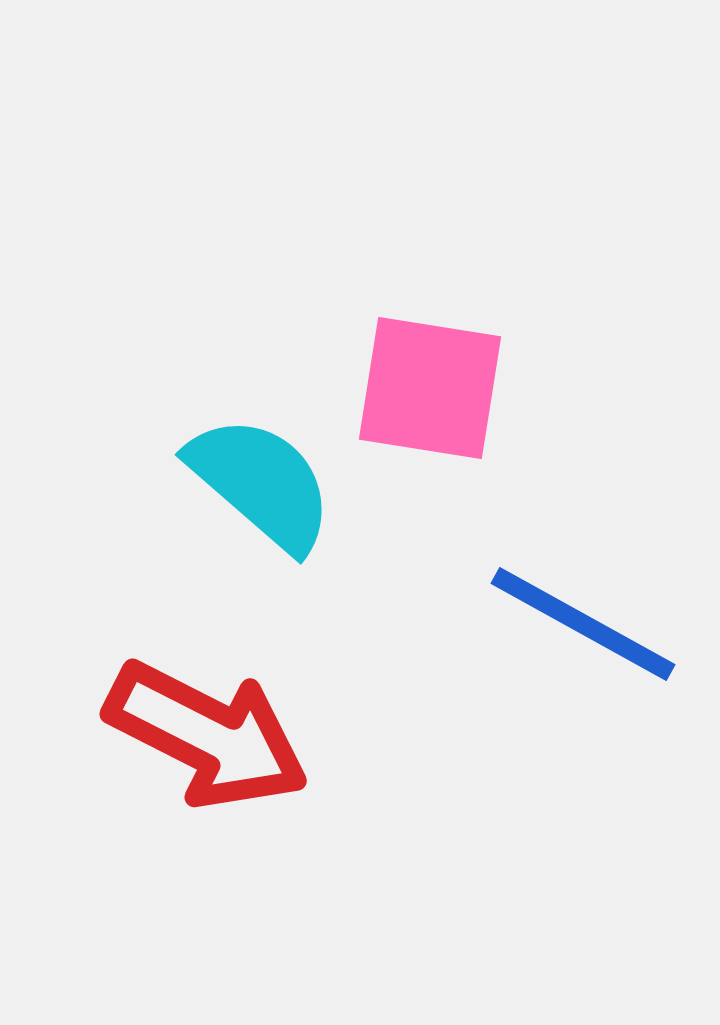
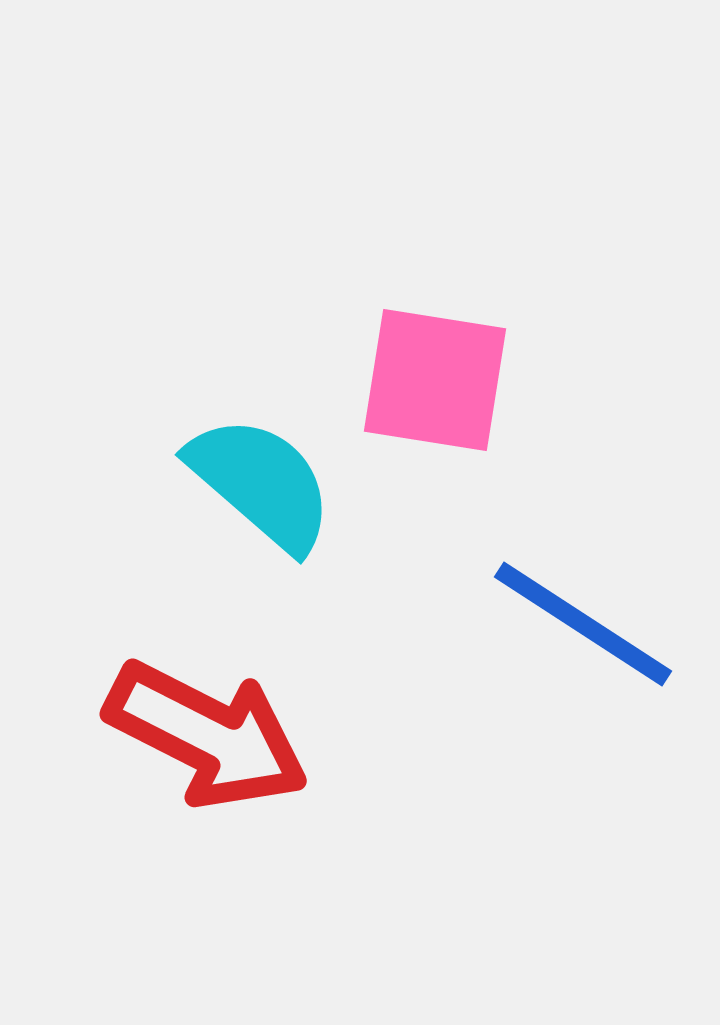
pink square: moved 5 px right, 8 px up
blue line: rotated 4 degrees clockwise
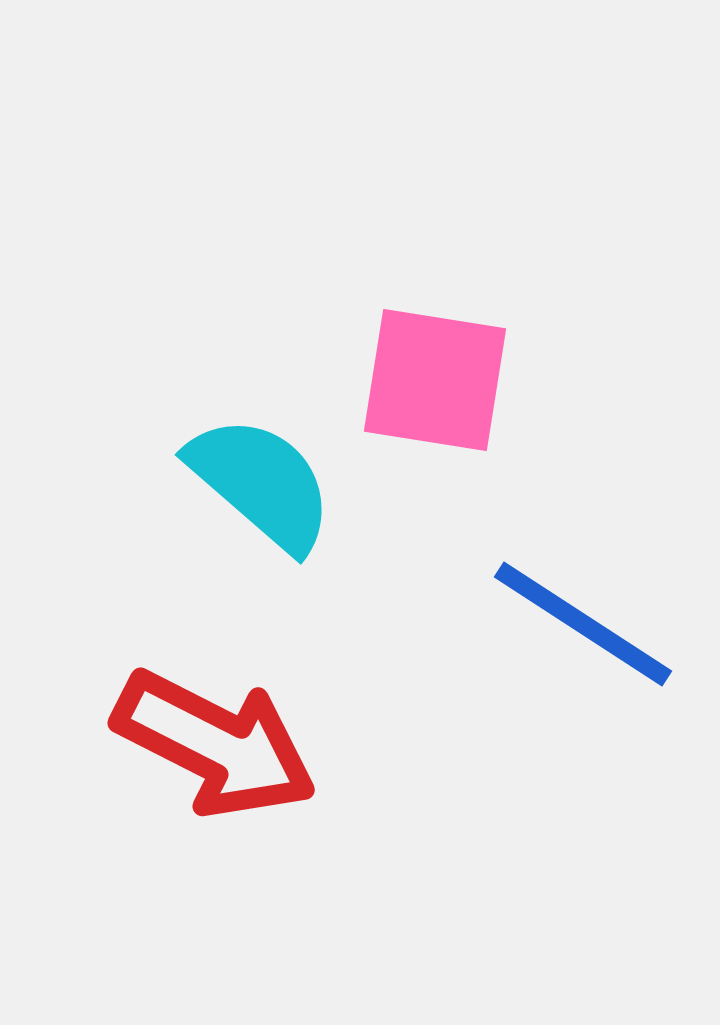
red arrow: moved 8 px right, 9 px down
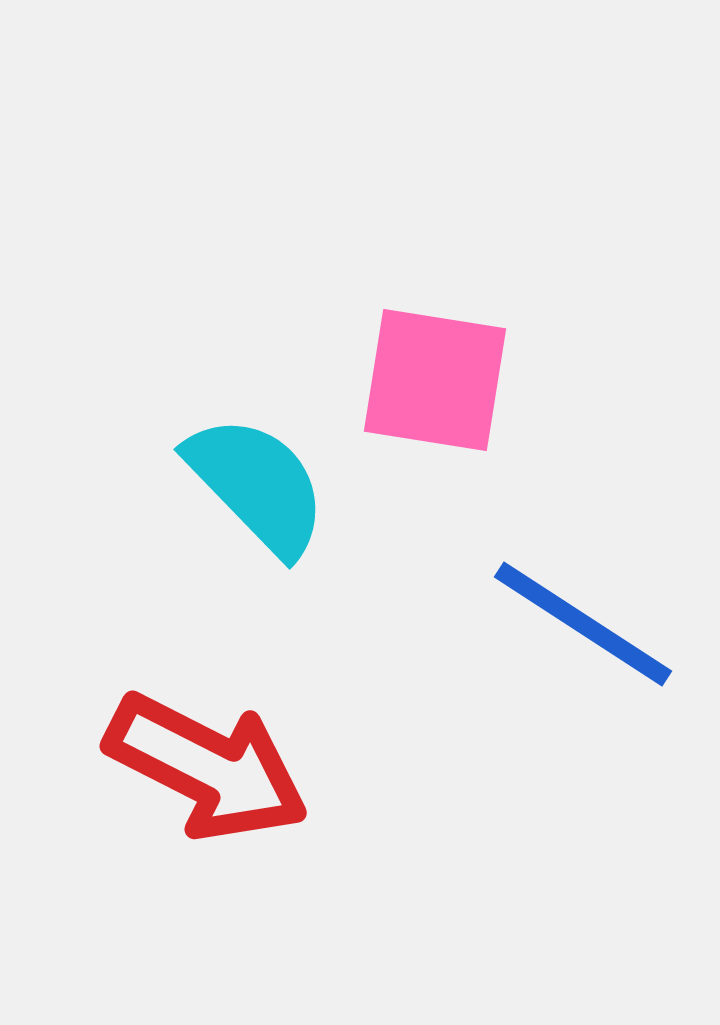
cyan semicircle: moved 4 px left, 2 px down; rotated 5 degrees clockwise
red arrow: moved 8 px left, 23 px down
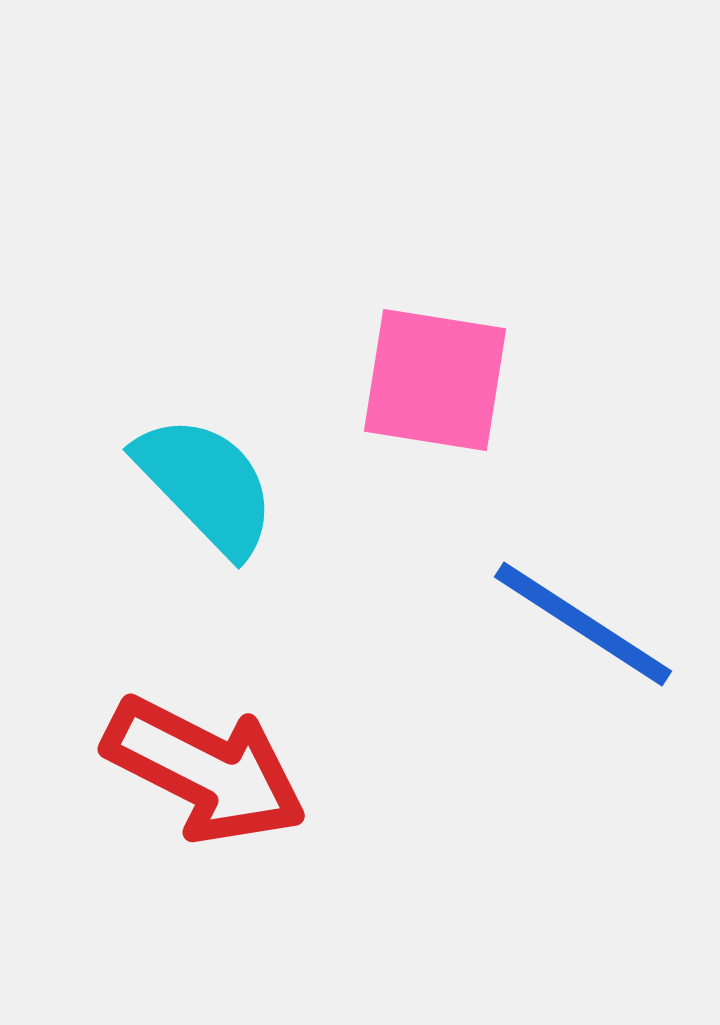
cyan semicircle: moved 51 px left
red arrow: moved 2 px left, 3 px down
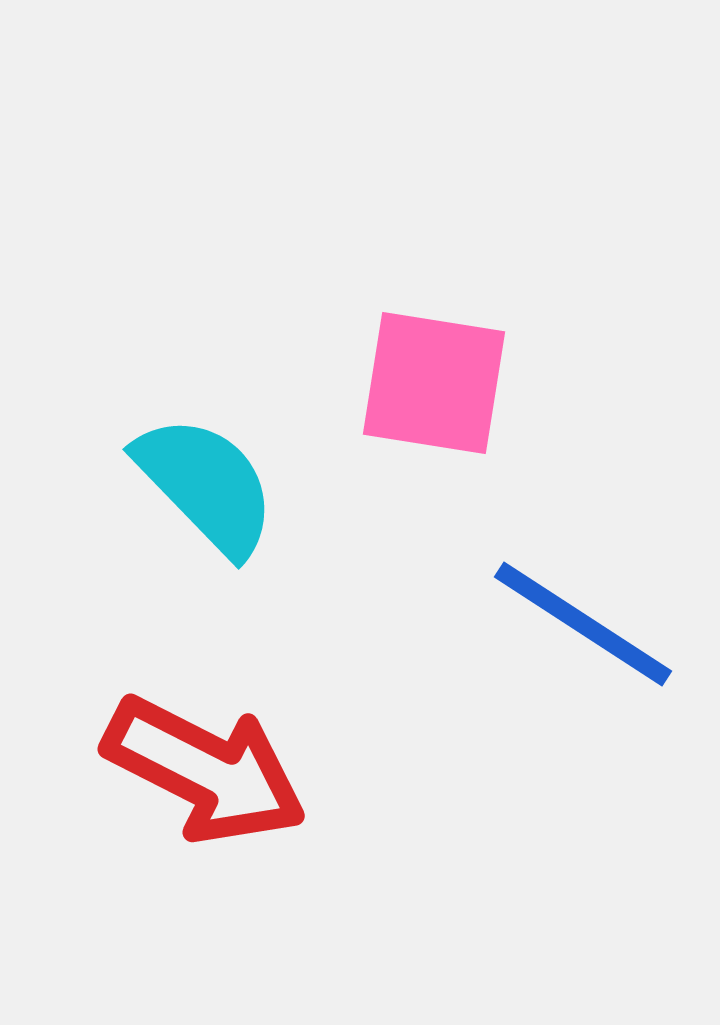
pink square: moved 1 px left, 3 px down
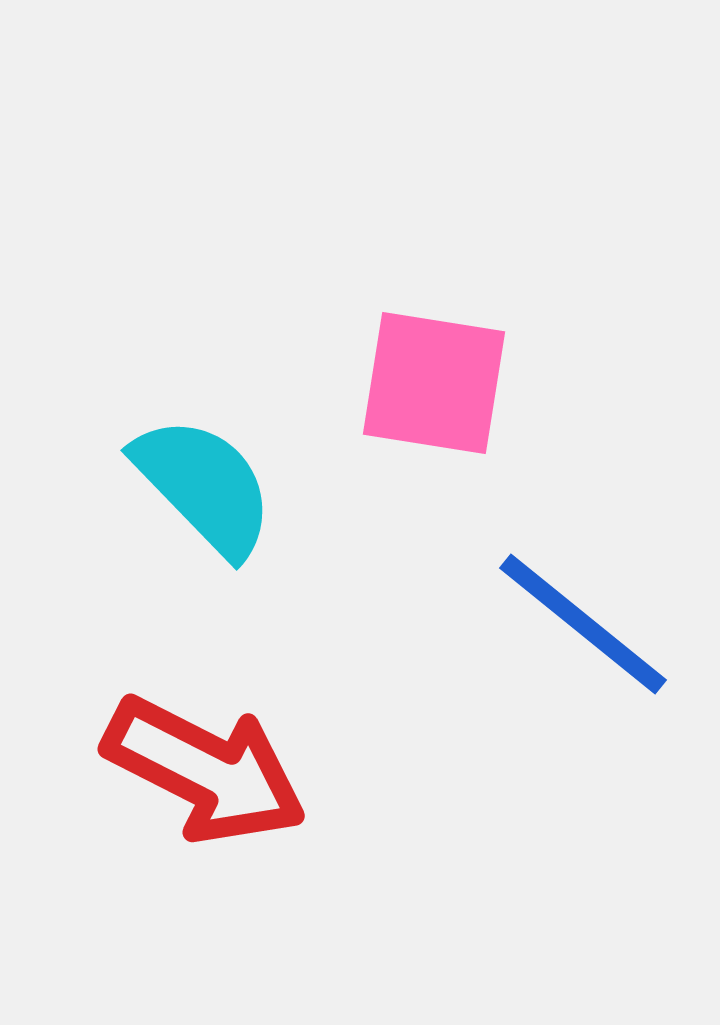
cyan semicircle: moved 2 px left, 1 px down
blue line: rotated 6 degrees clockwise
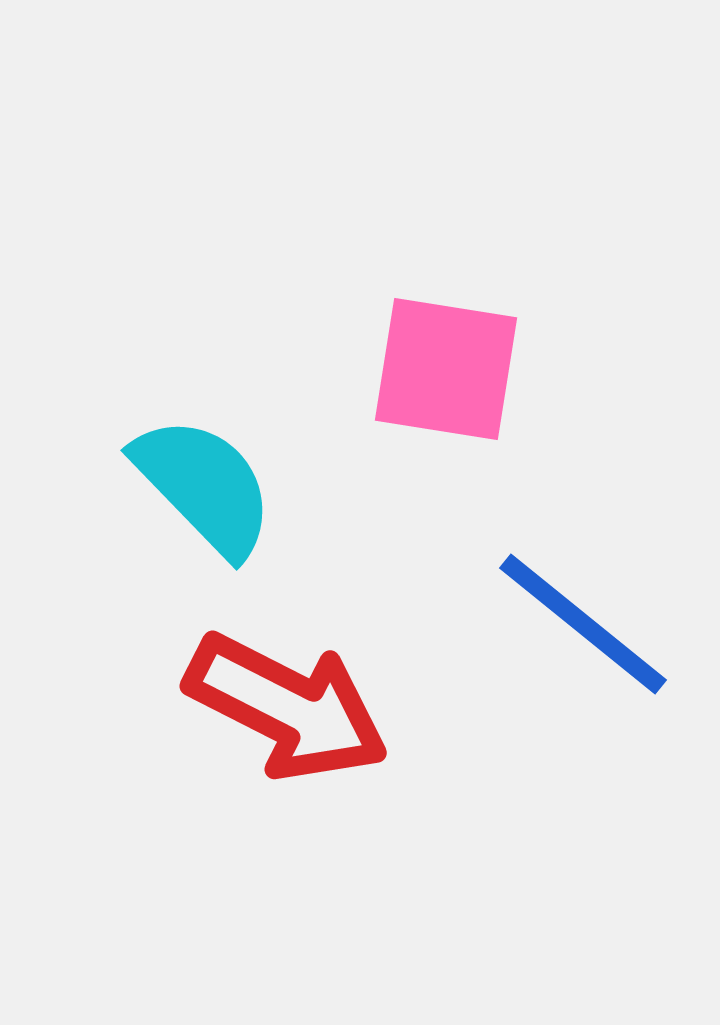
pink square: moved 12 px right, 14 px up
red arrow: moved 82 px right, 63 px up
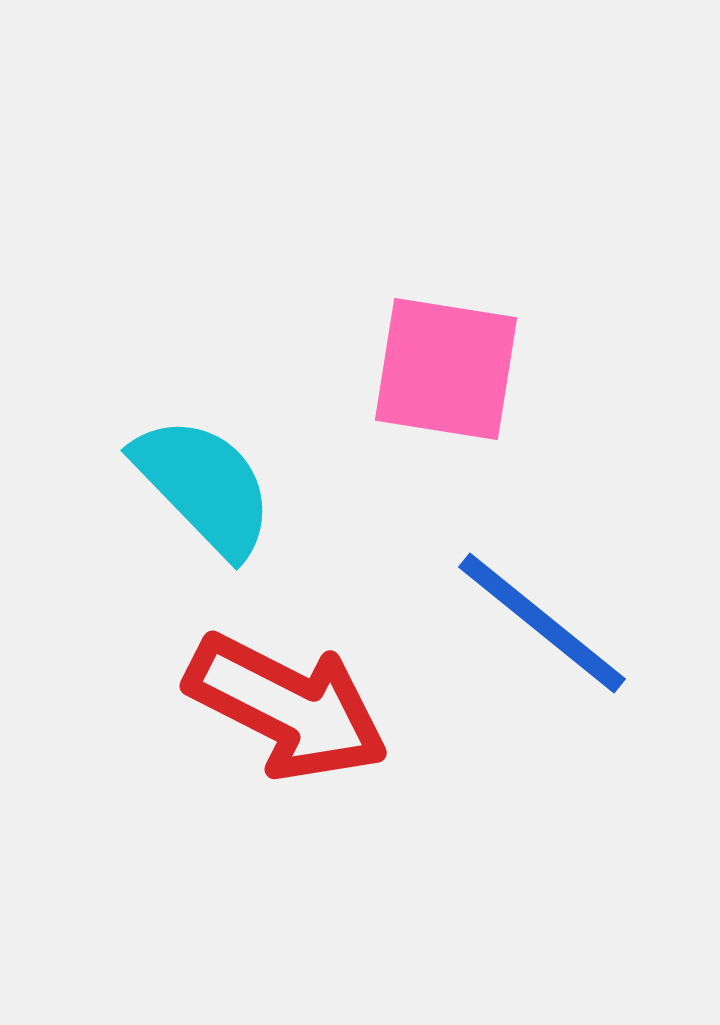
blue line: moved 41 px left, 1 px up
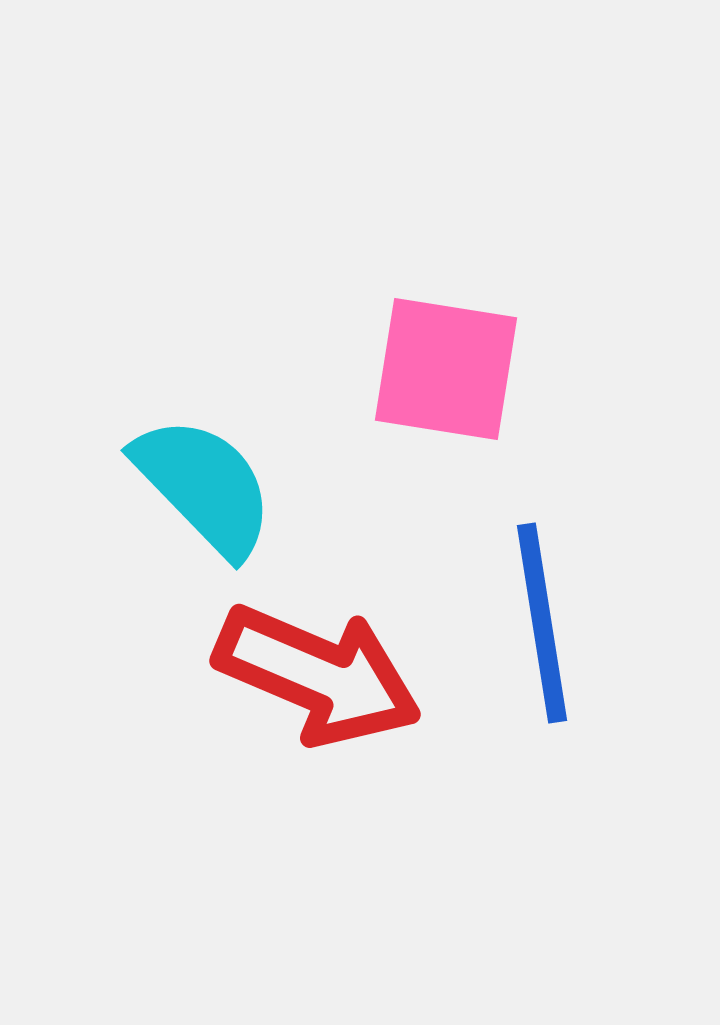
blue line: rotated 42 degrees clockwise
red arrow: moved 31 px right, 32 px up; rotated 4 degrees counterclockwise
